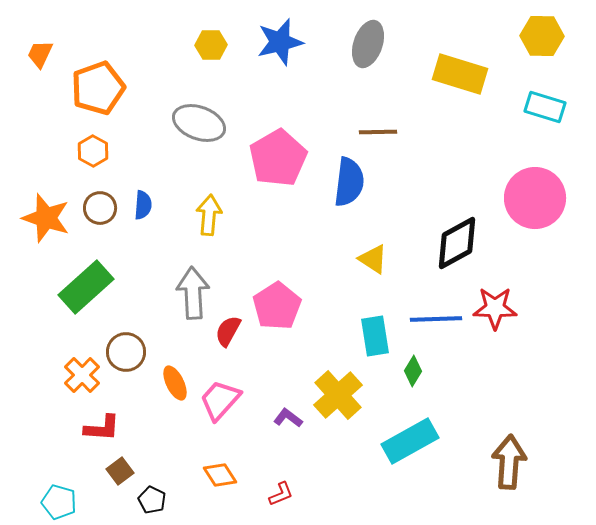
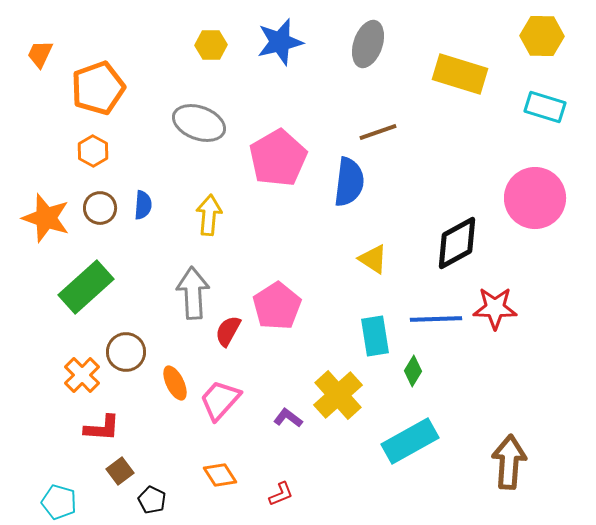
brown line at (378, 132): rotated 18 degrees counterclockwise
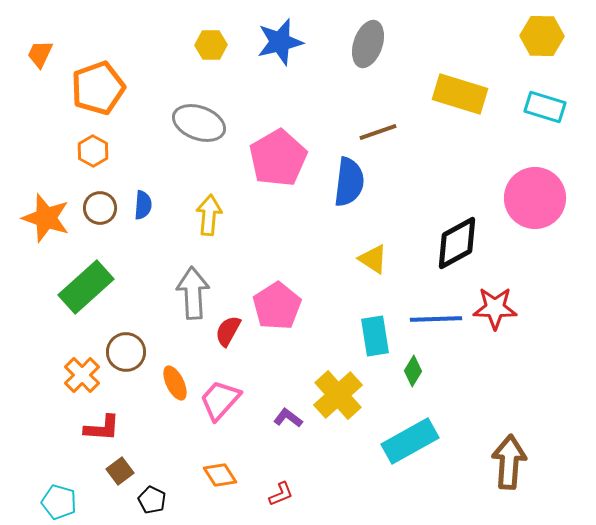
yellow rectangle at (460, 74): moved 20 px down
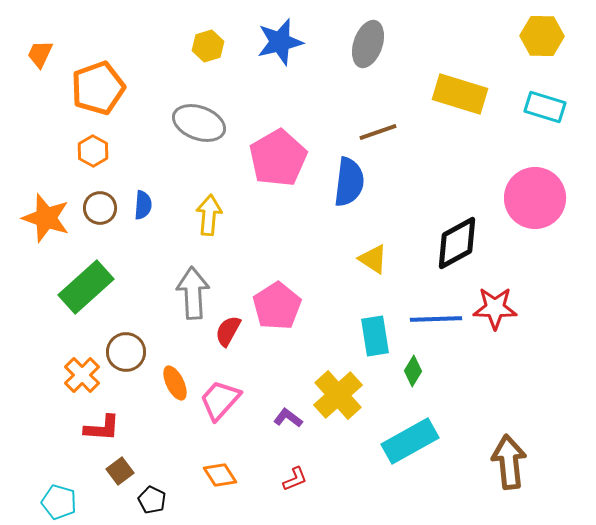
yellow hexagon at (211, 45): moved 3 px left, 1 px down; rotated 16 degrees counterclockwise
brown arrow at (509, 462): rotated 10 degrees counterclockwise
red L-shape at (281, 494): moved 14 px right, 15 px up
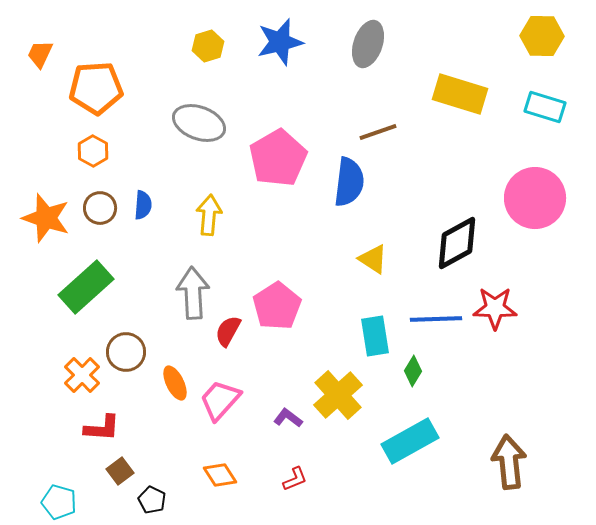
orange pentagon at (98, 88): moved 2 px left; rotated 16 degrees clockwise
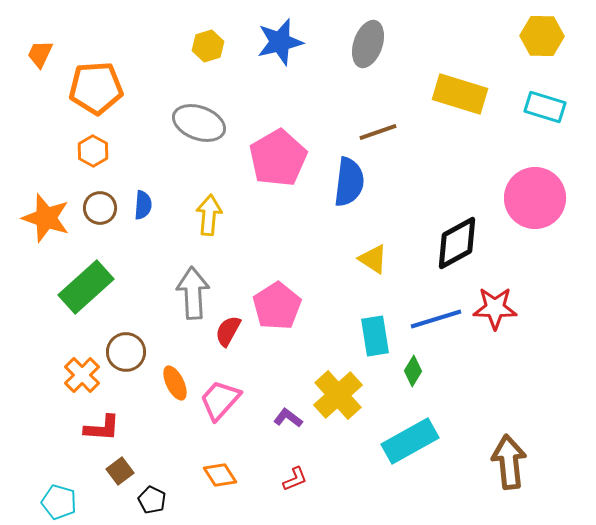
blue line at (436, 319): rotated 15 degrees counterclockwise
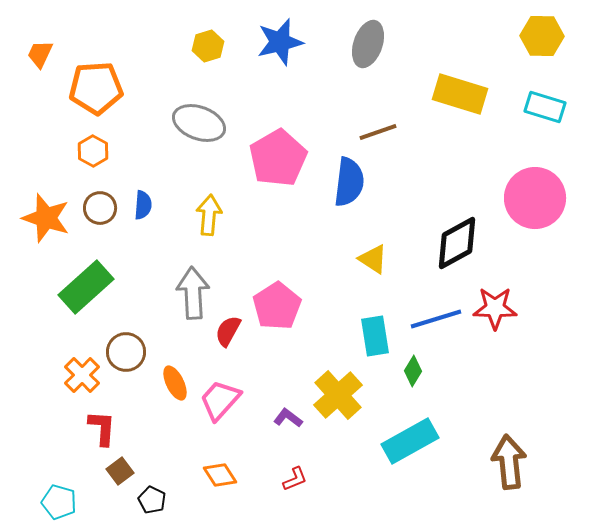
red L-shape at (102, 428): rotated 90 degrees counterclockwise
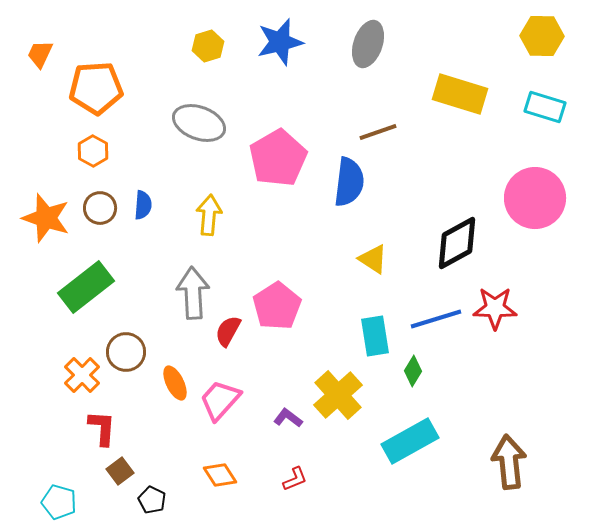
green rectangle at (86, 287): rotated 4 degrees clockwise
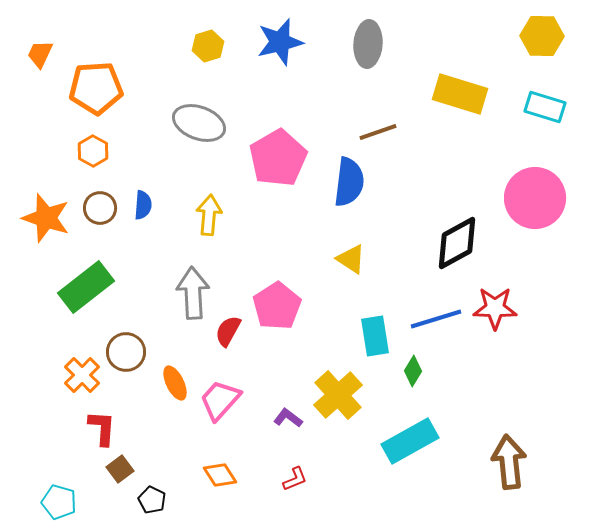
gray ellipse at (368, 44): rotated 15 degrees counterclockwise
yellow triangle at (373, 259): moved 22 px left
brown square at (120, 471): moved 2 px up
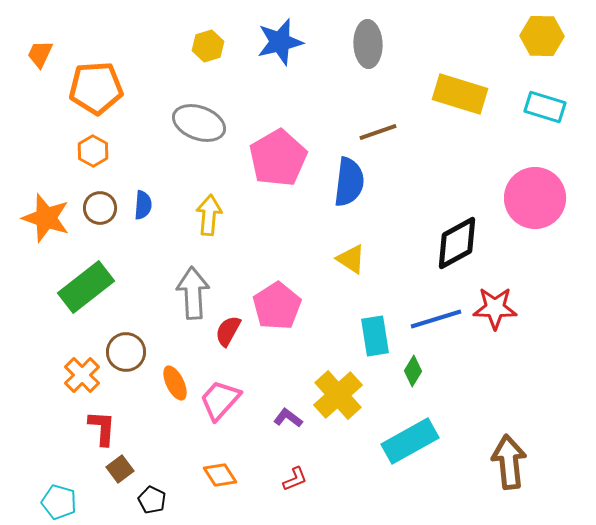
gray ellipse at (368, 44): rotated 6 degrees counterclockwise
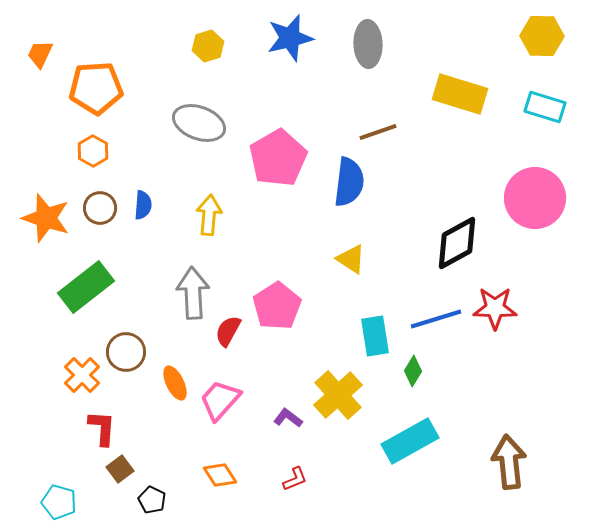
blue star at (280, 42): moved 10 px right, 4 px up
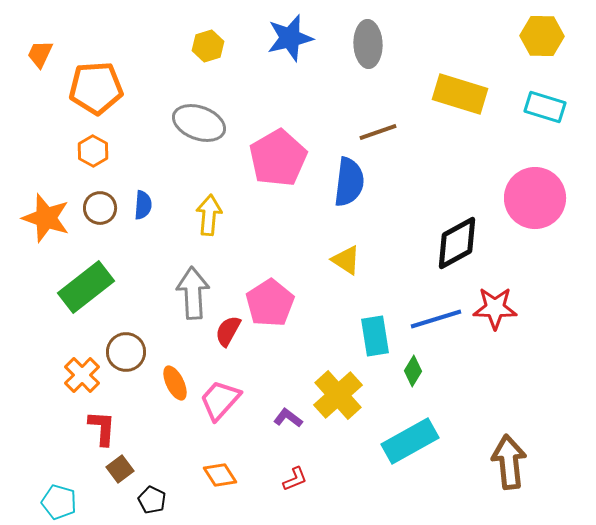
yellow triangle at (351, 259): moved 5 px left, 1 px down
pink pentagon at (277, 306): moved 7 px left, 3 px up
